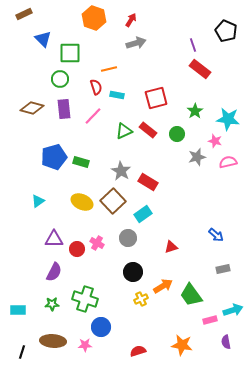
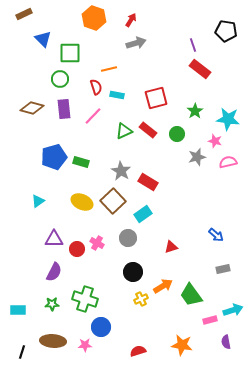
black pentagon at (226, 31): rotated 15 degrees counterclockwise
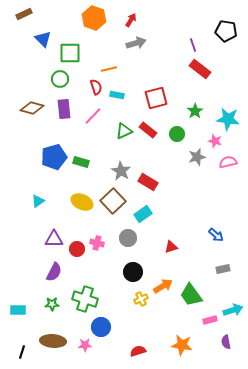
pink cross at (97, 243): rotated 16 degrees counterclockwise
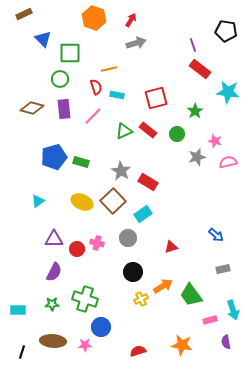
cyan star at (228, 119): moved 27 px up
cyan arrow at (233, 310): rotated 90 degrees clockwise
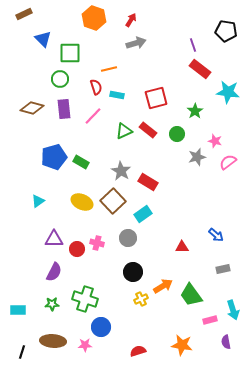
green rectangle at (81, 162): rotated 14 degrees clockwise
pink semicircle at (228, 162): rotated 24 degrees counterclockwise
red triangle at (171, 247): moved 11 px right; rotated 16 degrees clockwise
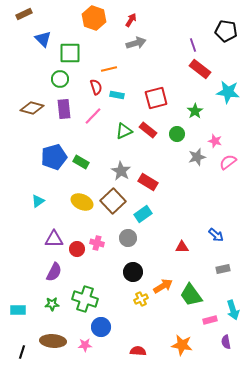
red semicircle at (138, 351): rotated 21 degrees clockwise
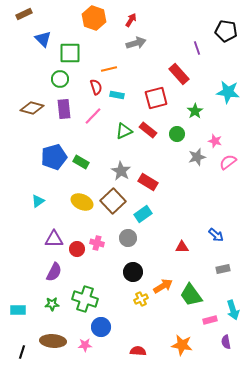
purple line at (193, 45): moved 4 px right, 3 px down
red rectangle at (200, 69): moved 21 px left, 5 px down; rotated 10 degrees clockwise
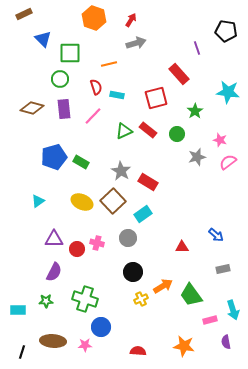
orange line at (109, 69): moved 5 px up
pink star at (215, 141): moved 5 px right, 1 px up
green star at (52, 304): moved 6 px left, 3 px up
orange star at (182, 345): moved 2 px right, 1 px down
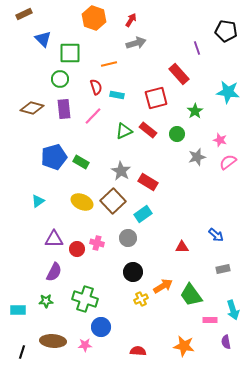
pink rectangle at (210, 320): rotated 16 degrees clockwise
